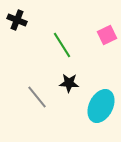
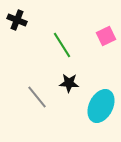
pink square: moved 1 px left, 1 px down
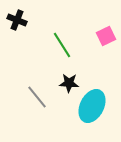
cyan ellipse: moved 9 px left
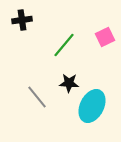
black cross: moved 5 px right; rotated 30 degrees counterclockwise
pink square: moved 1 px left, 1 px down
green line: moved 2 px right; rotated 72 degrees clockwise
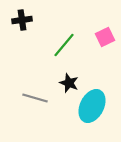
black star: rotated 18 degrees clockwise
gray line: moved 2 px left, 1 px down; rotated 35 degrees counterclockwise
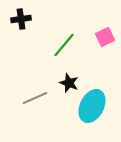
black cross: moved 1 px left, 1 px up
gray line: rotated 40 degrees counterclockwise
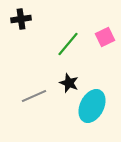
green line: moved 4 px right, 1 px up
gray line: moved 1 px left, 2 px up
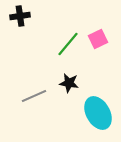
black cross: moved 1 px left, 3 px up
pink square: moved 7 px left, 2 px down
black star: rotated 12 degrees counterclockwise
cyan ellipse: moved 6 px right, 7 px down; rotated 56 degrees counterclockwise
